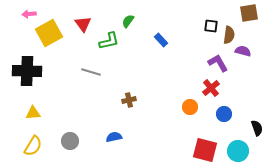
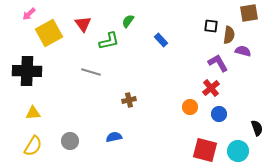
pink arrow: rotated 40 degrees counterclockwise
blue circle: moved 5 px left
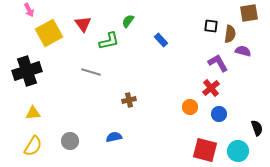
pink arrow: moved 4 px up; rotated 72 degrees counterclockwise
brown semicircle: moved 1 px right, 1 px up
black cross: rotated 20 degrees counterclockwise
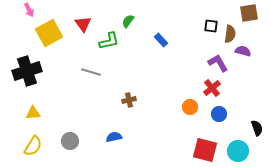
red cross: moved 1 px right
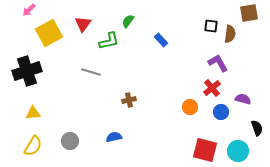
pink arrow: rotated 72 degrees clockwise
red triangle: rotated 12 degrees clockwise
purple semicircle: moved 48 px down
blue circle: moved 2 px right, 2 px up
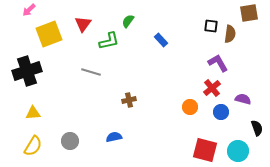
yellow square: moved 1 px down; rotated 8 degrees clockwise
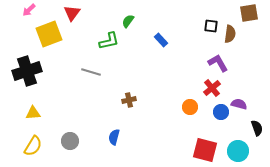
red triangle: moved 11 px left, 11 px up
purple semicircle: moved 4 px left, 5 px down
blue semicircle: rotated 63 degrees counterclockwise
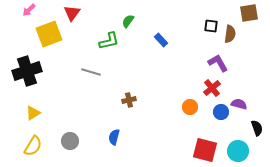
yellow triangle: rotated 28 degrees counterclockwise
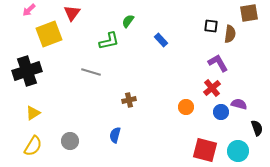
orange circle: moved 4 px left
blue semicircle: moved 1 px right, 2 px up
